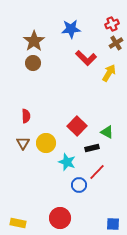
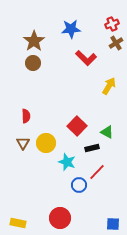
yellow arrow: moved 13 px down
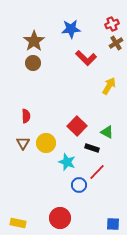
black rectangle: rotated 32 degrees clockwise
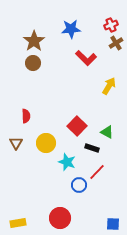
red cross: moved 1 px left, 1 px down
brown triangle: moved 7 px left
yellow rectangle: rotated 21 degrees counterclockwise
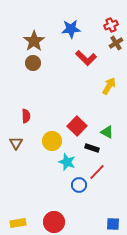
yellow circle: moved 6 px right, 2 px up
red circle: moved 6 px left, 4 px down
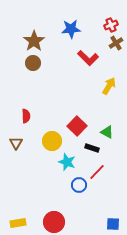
red L-shape: moved 2 px right
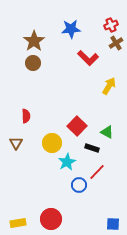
yellow circle: moved 2 px down
cyan star: rotated 24 degrees clockwise
red circle: moved 3 px left, 3 px up
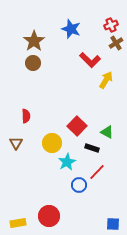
blue star: rotated 24 degrees clockwise
red L-shape: moved 2 px right, 2 px down
yellow arrow: moved 3 px left, 6 px up
red circle: moved 2 px left, 3 px up
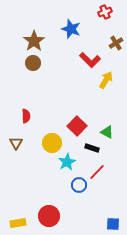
red cross: moved 6 px left, 13 px up
